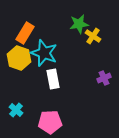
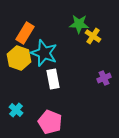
green star: rotated 12 degrees clockwise
pink pentagon: rotated 25 degrees clockwise
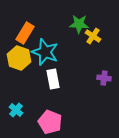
cyan star: moved 1 px right, 1 px up
purple cross: rotated 32 degrees clockwise
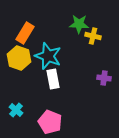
yellow cross: rotated 21 degrees counterclockwise
cyan star: moved 3 px right, 4 px down
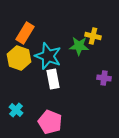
green star: moved 22 px down
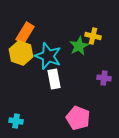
green star: rotated 30 degrees counterclockwise
yellow hexagon: moved 2 px right, 5 px up
white rectangle: moved 1 px right
cyan cross: moved 11 px down; rotated 32 degrees counterclockwise
pink pentagon: moved 28 px right, 4 px up
